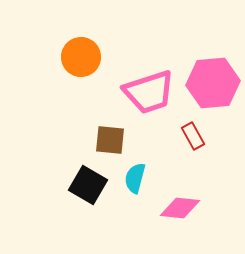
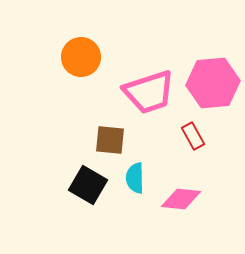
cyan semicircle: rotated 16 degrees counterclockwise
pink diamond: moved 1 px right, 9 px up
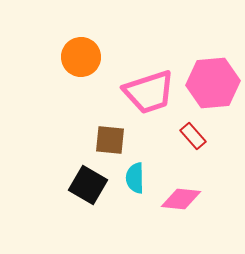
red rectangle: rotated 12 degrees counterclockwise
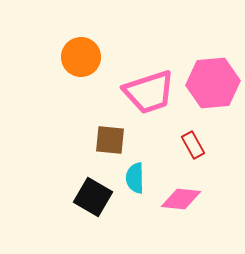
red rectangle: moved 9 px down; rotated 12 degrees clockwise
black square: moved 5 px right, 12 px down
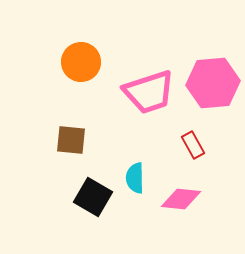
orange circle: moved 5 px down
brown square: moved 39 px left
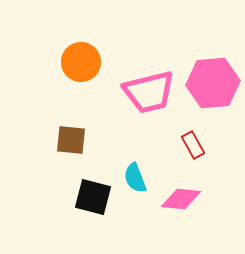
pink trapezoid: rotated 4 degrees clockwise
cyan semicircle: rotated 20 degrees counterclockwise
black square: rotated 15 degrees counterclockwise
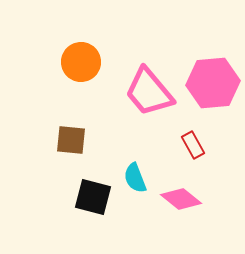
pink trapezoid: rotated 64 degrees clockwise
pink diamond: rotated 33 degrees clockwise
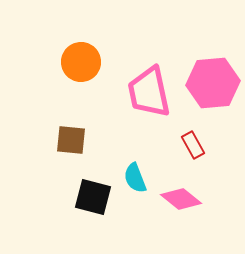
pink trapezoid: rotated 28 degrees clockwise
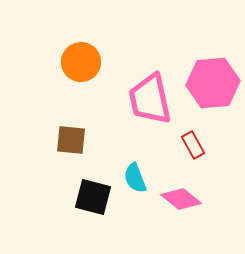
pink trapezoid: moved 1 px right, 7 px down
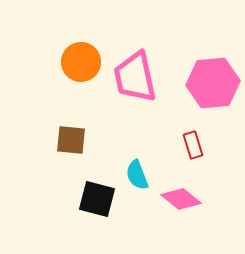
pink trapezoid: moved 15 px left, 22 px up
red rectangle: rotated 12 degrees clockwise
cyan semicircle: moved 2 px right, 3 px up
black square: moved 4 px right, 2 px down
